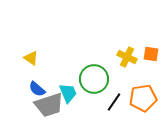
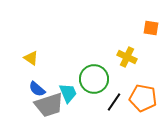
orange square: moved 26 px up
orange pentagon: rotated 20 degrees clockwise
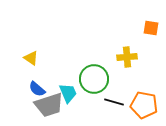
yellow cross: rotated 30 degrees counterclockwise
orange pentagon: moved 1 px right, 7 px down
black line: rotated 72 degrees clockwise
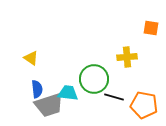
blue semicircle: rotated 138 degrees counterclockwise
cyan trapezoid: rotated 60 degrees counterclockwise
black line: moved 5 px up
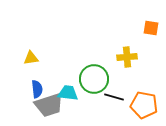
yellow triangle: rotated 42 degrees counterclockwise
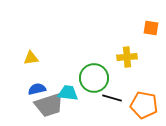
green circle: moved 1 px up
blue semicircle: rotated 96 degrees counterclockwise
black line: moved 2 px left, 1 px down
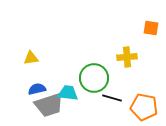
orange pentagon: moved 2 px down
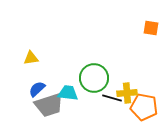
yellow cross: moved 36 px down
blue semicircle: rotated 30 degrees counterclockwise
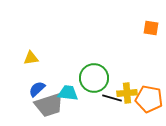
orange pentagon: moved 5 px right, 8 px up
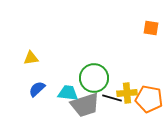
gray trapezoid: moved 36 px right
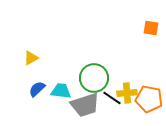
yellow triangle: rotated 21 degrees counterclockwise
cyan trapezoid: moved 7 px left, 2 px up
black line: rotated 18 degrees clockwise
